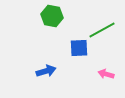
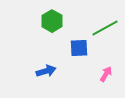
green hexagon: moved 5 px down; rotated 20 degrees clockwise
green line: moved 3 px right, 2 px up
pink arrow: rotated 105 degrees clockwise
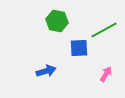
green hexagon: moved 5 px right; rotated 20 degrees counterclockwise
green line: moved 1 px left, 2 px down
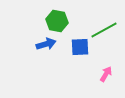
blue square: moved 1 px right, 1 px up
blue arrow: moved 27 px up
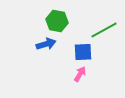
blue square: moved 3 px right, 5 px down
pink arrow: moved 26 px left
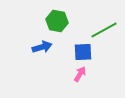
blue arrow: moved 4 px left, 3 px down
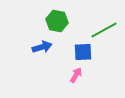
pink arrow: moved 4 px left, 1 px down
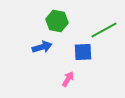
pink arrow: moved 8 px left, 4 px down
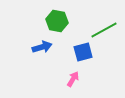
blue square: rotated 12 degrees counterclockwise
pink arrow: moved 5 px right
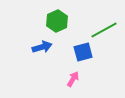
green hexagon: rotated 25 degrees clockwise
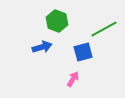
green hexagon: rotated 15 degrees counterclockwise
green line: moved 1 px up
